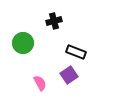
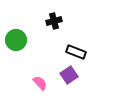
green circle: moved 7 px left, 3 px up
pink semicircle: rotated 14 degrees counterclockwise
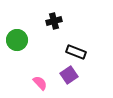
green circle: moved 1 px right
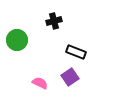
purple square: moved 1 px right, 2 px down
pink semicircle: rotated 21 degrees counterclockwise
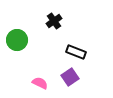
black cross: rotated 21 degrees counterclockwise
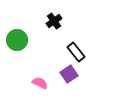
black rectangle: rotated 30 degrees clockwise
purple square: moved 1 px left, 3 px up
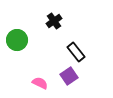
purple square: moved 2 px down
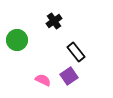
pink semicircle: moved 3 px right, 3 px up
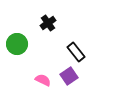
black cross: moved 6 px left, 2 px down
green circle: moved 4 px down
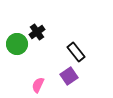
black cross: moved 11 px left, 9 px down
pink semicircle: moved 5 px left, 5 px down; rotated 91 degrees counterclockwise
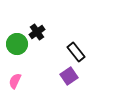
pink semicircle: moved 23 px left, 4 px up
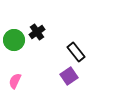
green circle: moved 3 px left, 4 px up
